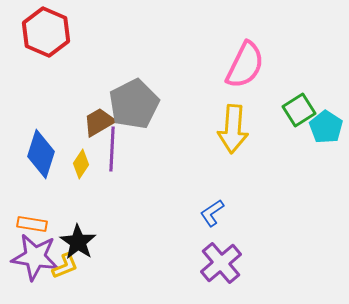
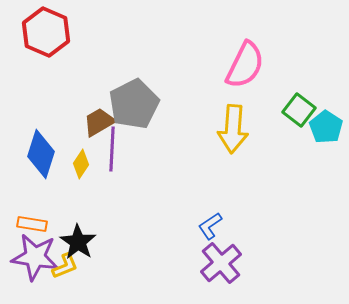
green square: rotated 20 degrees counterclockwise
blue L-shape: moved 2 px left, 13 px down
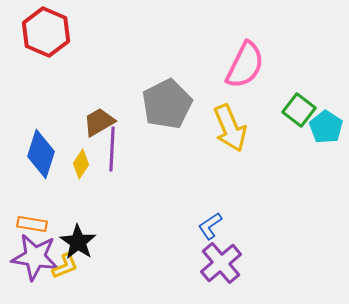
gray pentagon: moved 33 px right
yellow arrow: moved 3 px left, 1 px up; rotated 27 degrees counterclockwise
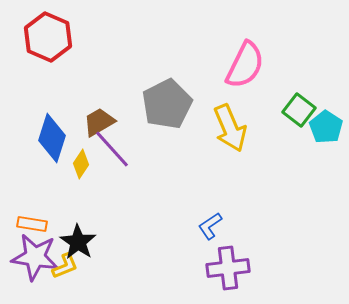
red hexagon: moved 2 px right, 5 px down
purple line: rotated 45 degrees counterclockwise
blue diamond: moved 11 px right, 16 px up
purple cross: moved 7 px right, 5 px down; rotated 33 degrees clockwise
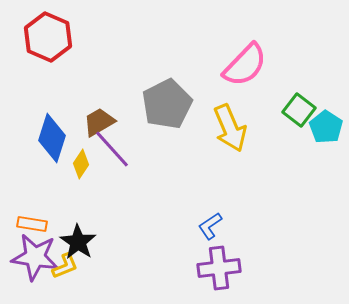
pink semicircle: rotated 18 degrees clockwise
purple cross: moved 9 px left
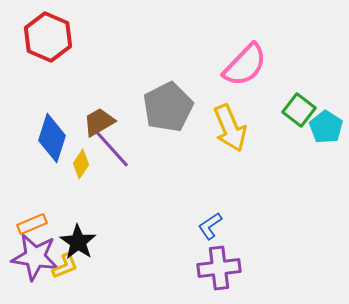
gray pentagon: moved 1 px right, 3 px down
orange rectangle: rotated 32 degrees counterclockwise
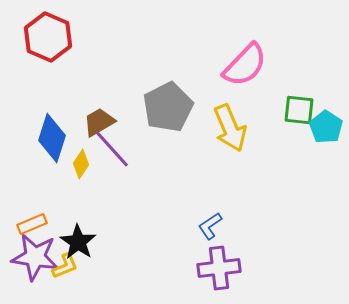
green square: rotated 32 degrees counterclockwise
